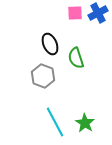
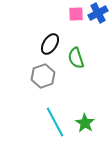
pink square: moved 1 px right, 1 px down
black ellipse: rotated 55 degrees clockwise
gray hexagon: rotated 20 degrees clockwise
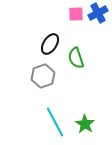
green star: moved 1 px down
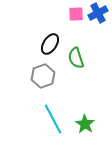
cyan line: moved 2 px left, 3 px up
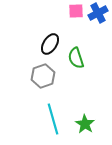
pink square: moved 3 px up
cyan line: rotated 12 degrees clockwise
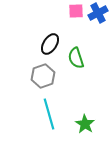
cyan line: moved 4 px left, 5 px up
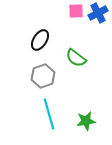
black ellipse: moved 10 px left, 4 px up
green semicircle: rotated 35 degrees counterclockwise
green star: moved 1 px right, 3 px up; rotated 30 degrees clockwise
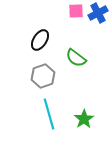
green star: moved 2 px left, 2 px up; rotated 24 degrees counterclockwise
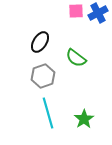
black ellipse: moved 2 px down
cyan line: moved 1 px left, 1 px up
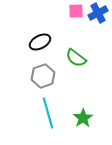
black ellipse: rotated 30 degrees clockwise
green star: moved 1 px left, 1 px up
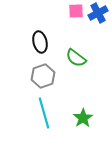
black ellipse: rotated 75 degrees counterclockwise
cyan line: moved 4 px left
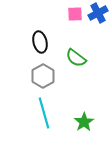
pink square: moved 1 px left, 3 px down
gray hexagon: rotated 10 degrees counterclockwise
green star: moved 1 px right, 4 px down
